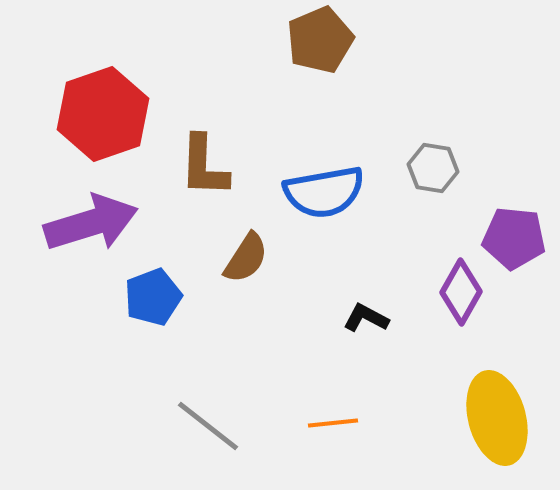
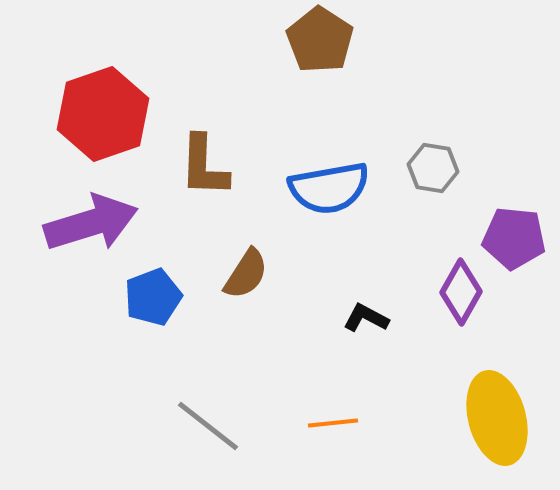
brown pentagon: rotated 16 degrees counterclockwise
blue semicircle: moved 5 px right, 4 px up
brown semicircle: moved 16 px down
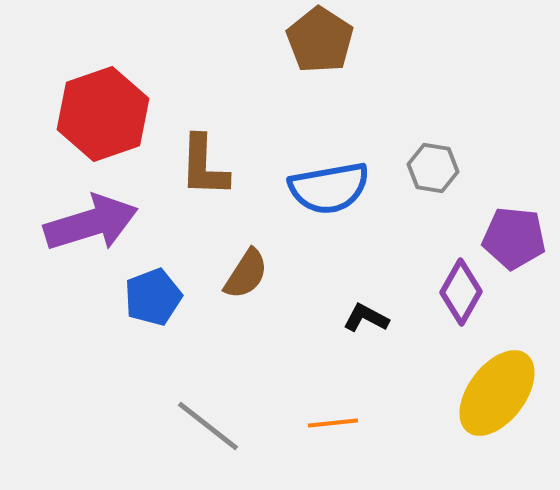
yellow ellipse: moved 25 px up; rotated 52 degrees clockwise
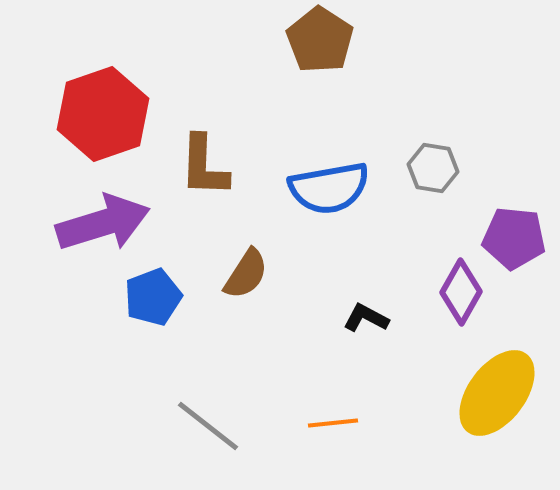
purple arrow: moved 12 px right
